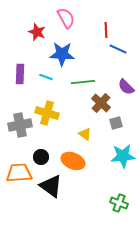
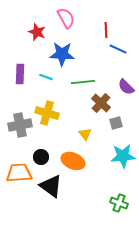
yellow triangle: rotated 16 degrees clockwise
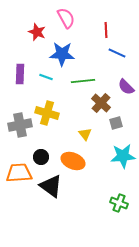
blue line: moved 1 px left, 4 px down
green line: moved 1 px up
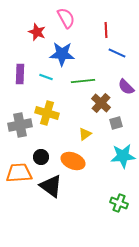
yellow triangle: rotated 32 degrees clockwise
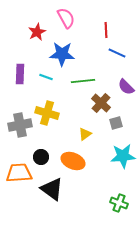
red star: rotated 24 degrees clockwise
black triangle: moved 1 px right, 3 px down
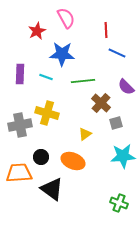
red star: moved 1 px up
